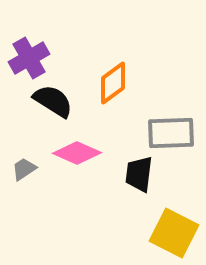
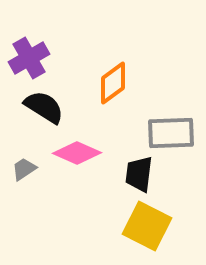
black semicircle: moved 9 px left, 6 px down
yellow square: moved 27 px left, 7 px up
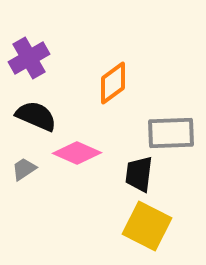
black semicircle: moved 8 px left, 9 px down; rotated 9 degrees counterclockwise
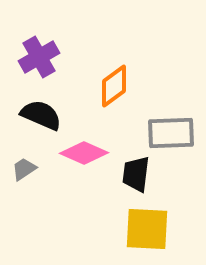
purple cross: moved 10 px right, 1 px up
orange diamond: moved 1 px right, 3 px down
black semicircle: moved 5 px right, 1 px up
pink diamond: moved 7 px right
black trapezoid: moved 3 px left
yellow square: moved 3 px down; rotated 24 degrees counterclockwise
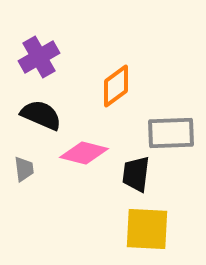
orange diamond: moved 2 px right
pink diamond: rotated 9 degrees counterclockwise
gray trapezoid: rotated 116 degrees clockwise
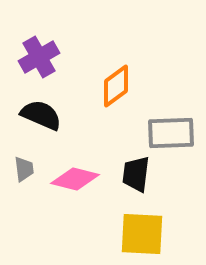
pink diamond: moved 9 px left, 26 px down
yellow square: moved 5 px left, 5 px down
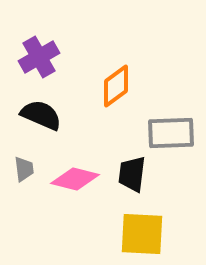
black trapezoid: moved 4 px left
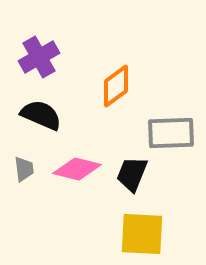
black trapezoid: rotated 15 degrees clockwise
pink diamond: moved 2 px right, 10 px up
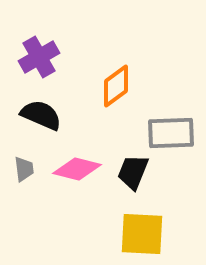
black trapezoid: moved 1 px right, 2 px up
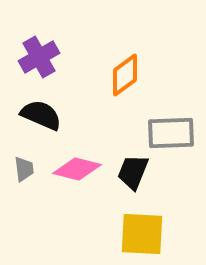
orange diamond: moved 9 px right, 11 px up
